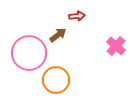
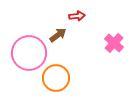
pink cross: moved 2 px left, 3 px up
orange circle: moved 2 px up
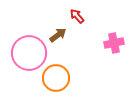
red arrow: rotated 126 degrees counterclockwise
pink cross: rotated 36 degrees clockwise
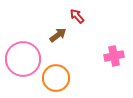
pink cross: moved 13 px down
pink circle: moved 6 px left, 6 px down
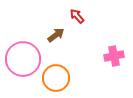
brown arrow: moved 2 px left
